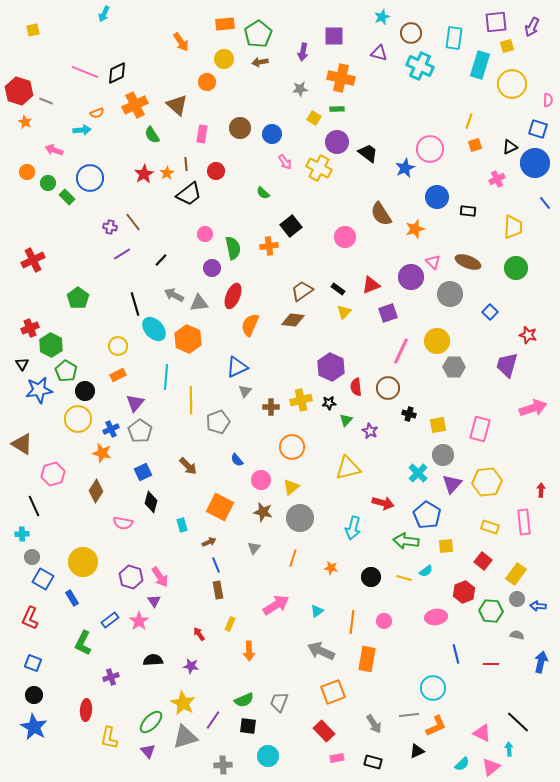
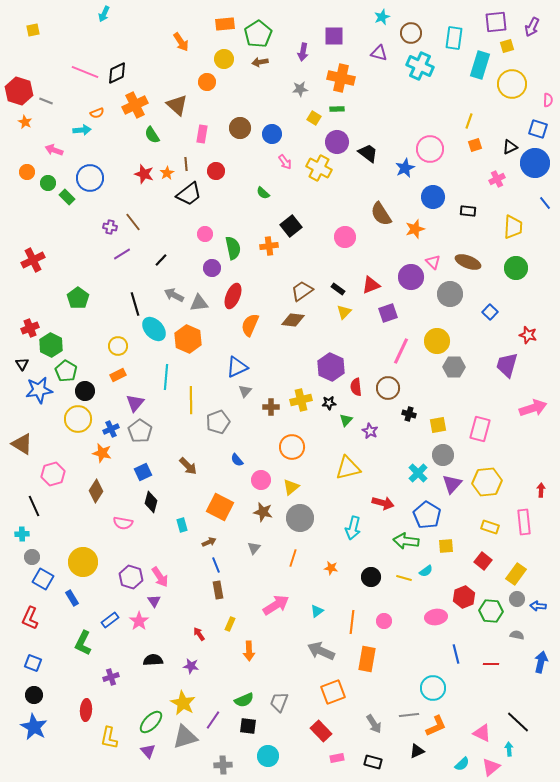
red star at (144, 174): rotated 24 degrees counterclockwise
blue circle at (437, 197): moved 4 px left
red hexagon at (464, 592): moved 5 px down
red rectangle at (324, 731): moved 3 px left
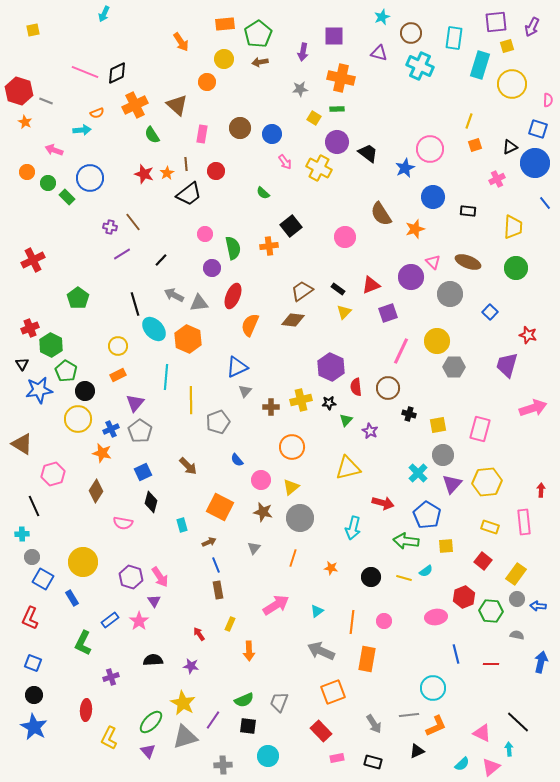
yellow L-shape at (109, 738): rotated 15 degrees clockwise
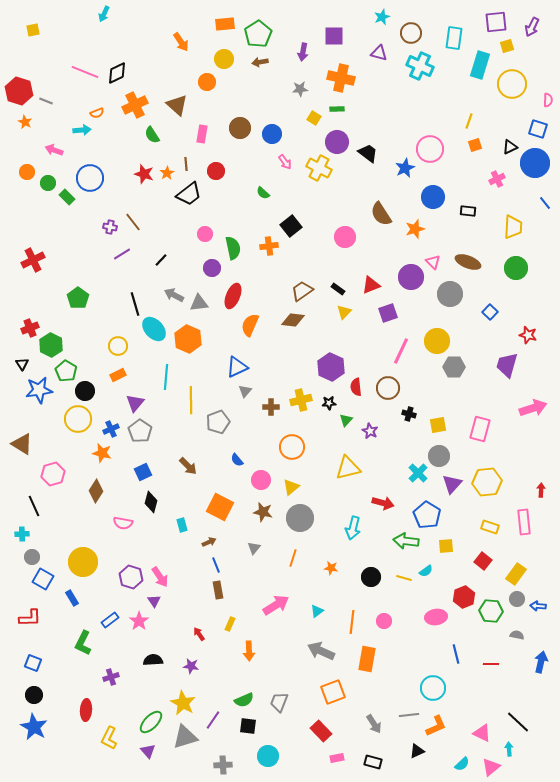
gray circle at (443, 455): moved 4 px left, 1 px down
red L-shape at (30, 618): rotated 115 degrees counterclockwise
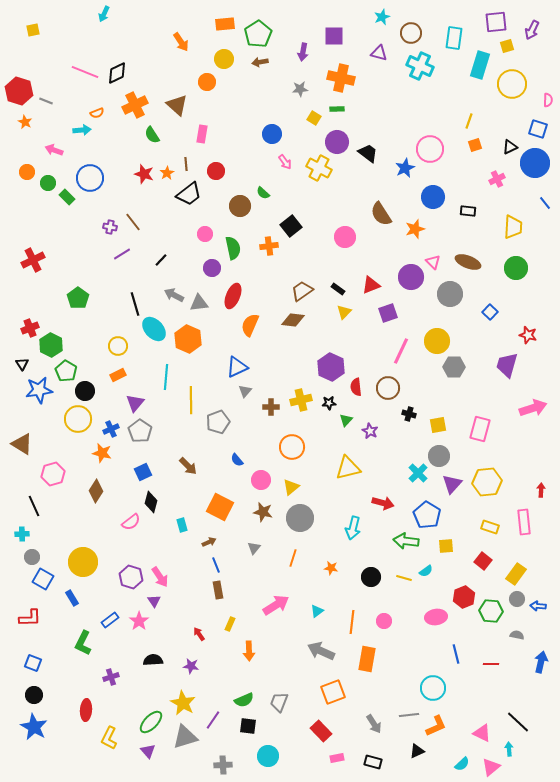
purple arrow at (532, 27): moved 3 px down
brown circle at (240, 128): moved 78 px down
pink semicircle at (123, 523): moved 8 px right, 1 px up; rotated 48 degrees counterclockwise
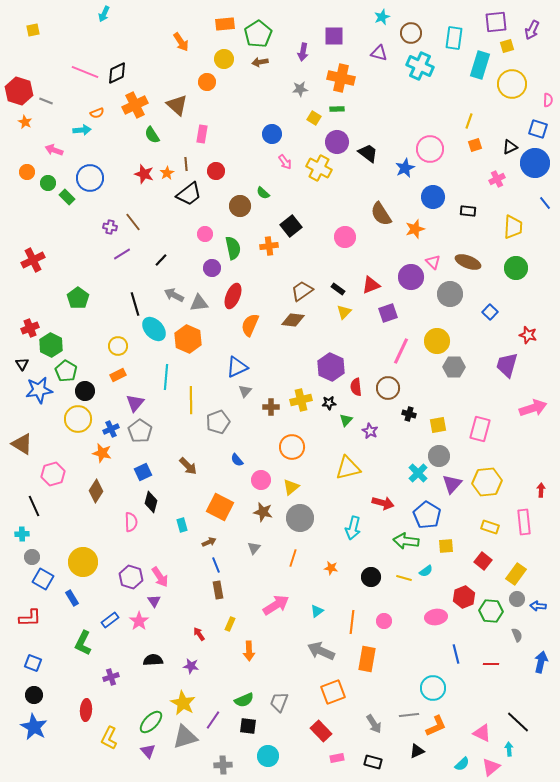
pink semicircle at (131, 522): rotated 54 degrees counterclockwise
gray semicircle at (517, 635): rotated 56 degrees clockwise
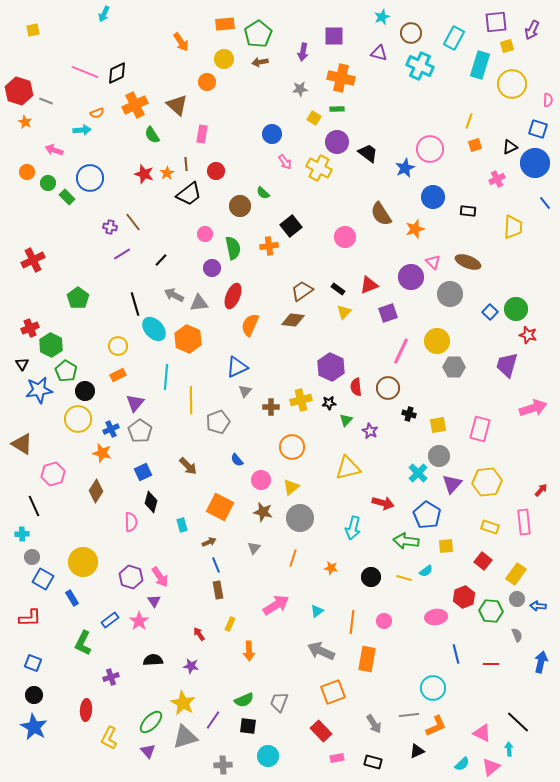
cyan rectangle at (454, 38): rotated 20 degrees clockwise
green circle at (516, 268): moved 41 px down
red triangle at (371, 285): moved 2 px left
red arrow at (541, 490): rotated 40 degrees clockwise
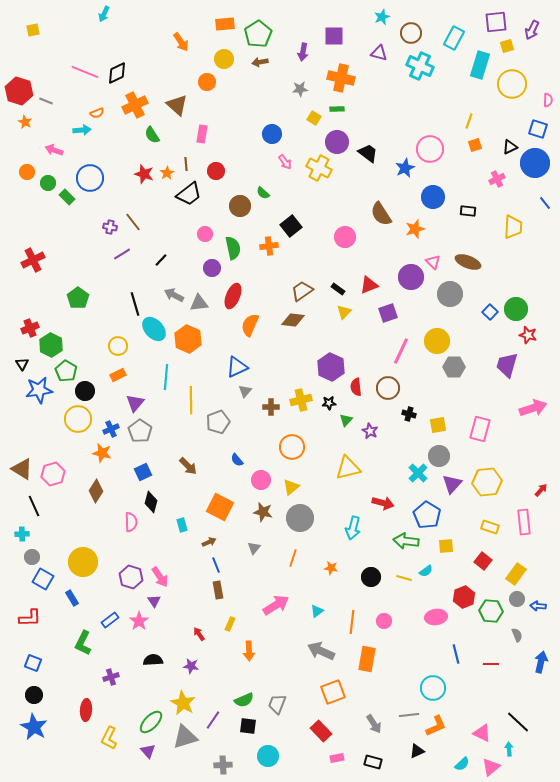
brown triangle at (22, 444): moved 25 px down
gray trapezoid at (279, 702): moved 2 px left, 2 px down
